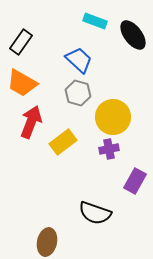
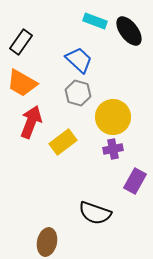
black ellipse: moved 4 px left, 4 px up
purple cross: moved 4 px right
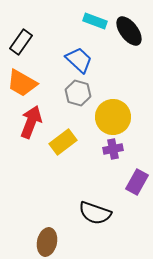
purple rectangle: moved 2 px right, 1 px down
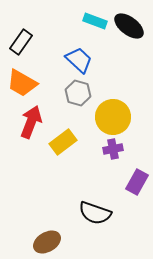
black ellipse: moved 5 px up; rotated 16 degrees counterclockwise
brown ellipse: rotated 48 degrees clockwise
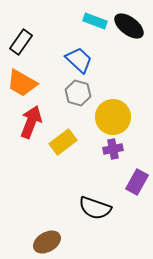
black semicircle: moved 5 px up
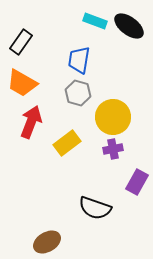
blue trapezoid: rotated 124 degrees counterclockwise
yellow rectangle: moved 4 px right, 1 px down
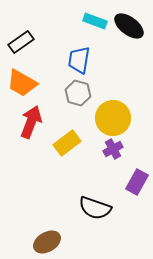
black rectangle: rotated 20 degrees clockwise
yellow circle: moved 1 px down
purple cross: rotated 18 degrees counterclockwise
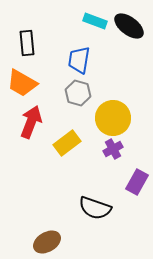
black rectangle: moved 6 px right, 1 px down; rotated 60 degrees counterclockwise
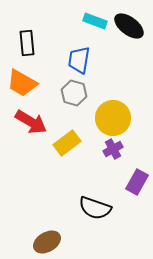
gray hexagon: moved 4 px left
red arrow: rotated 100 degrees clockwise
